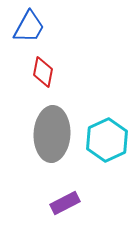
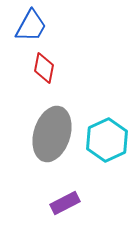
blue trapezoid: moved 2 px right, 1 px up
red diamond: moved 1 px right, 4 px up
gray ellipse: rotated 14 degrees clockwise
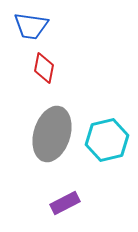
blue trapezoid: rotated 69 degrees clockwise
cyan hexagon: rotated 12 degrees clockwise
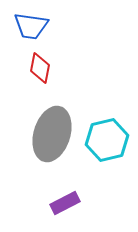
red diamond: moved 4 px left
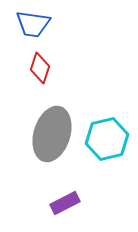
blue trapezoid: moved 2 px right, 2 px up
red diamond: rotated 8 degrees clockwise
cyan hexagon: moved 1 px up
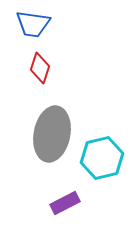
gray ellipse: rotated 6 degrees counterclockwise
cyan hexagon: moved 5 px left, 19 px down
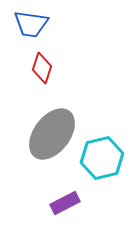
blue trapezoid: moved 2 px left
red diamond: moved 2 px right
gray ellipse: rotated 26 degrees clockwise
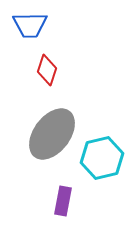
blue trapezoid: moved 1 px left, 1 px down; rotated 9 degrees counterclockwise
red diamond: moved 5 px right, 2 px down
purple rectangle: moved 2 px left, 2 px up; rotated 52 degrees counterclockwise
